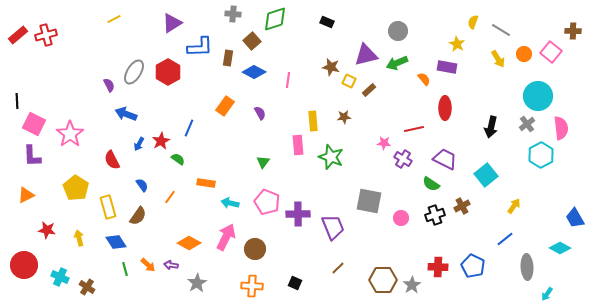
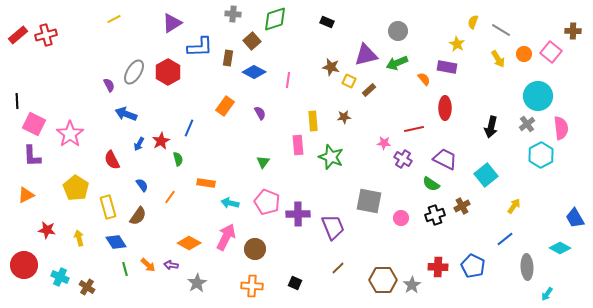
green semicircle at (178, 159): rotated 40 degrees clockwise
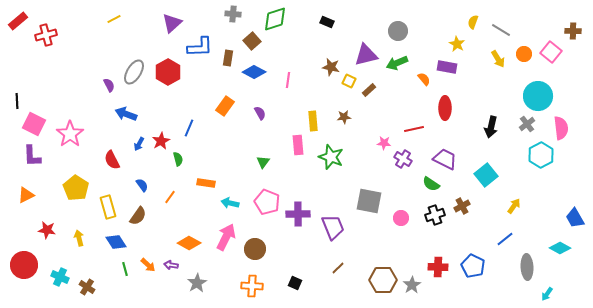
purple triangle at (172, 23): rotated 10 degrees counterclockwise
red rectangle at (18, 35): moved 14 px up
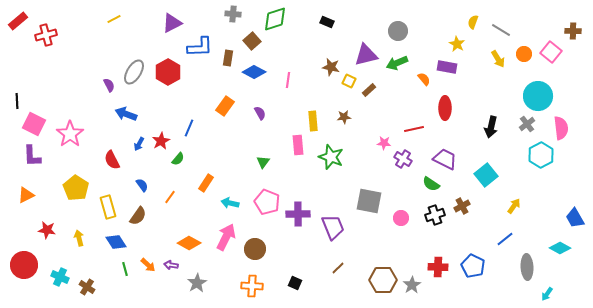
purple triangle at (172, 23): rotated 15 degrees clockwise
green semicircle at (178, 159): rotated 56 degrees clockwise
orange rectangle at (206, 183): rotated 66 degrees counterclockwise
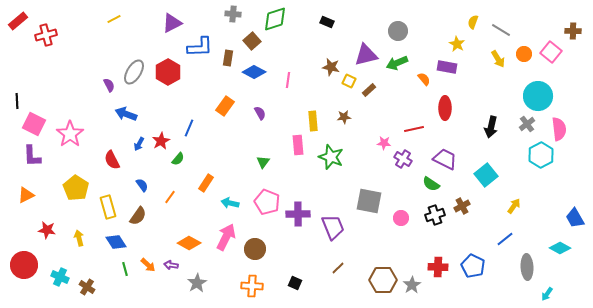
pink semicircle at (561, 128): moved 2 px left, 1 px down
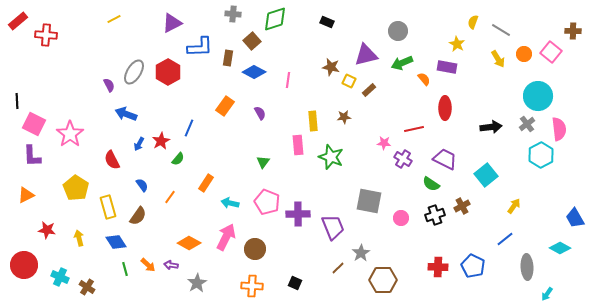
red cross at (46, 35): rotated 20 degrees clockwise
green arrow at (397, 63): moved 5 px right
black arrow at (491, 127): rotated 110 degrees counterclockwise
gray star at (412, 285): moved 51 px left, 32 px up
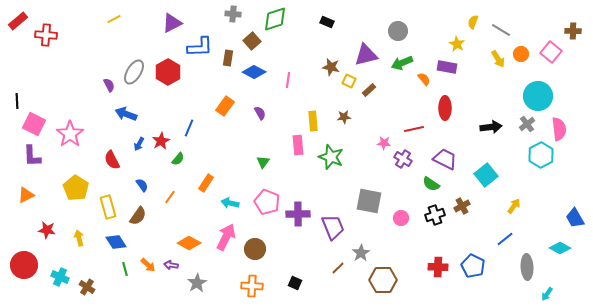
orange circle at (524, 54): moved 3 px left
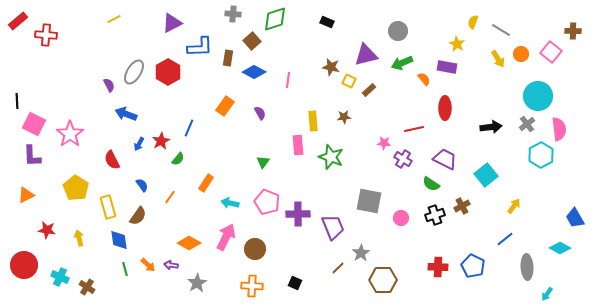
blue diamond at (116, 242): moved 3 px right, 2 px up; rotated 25 degrees clockwise
